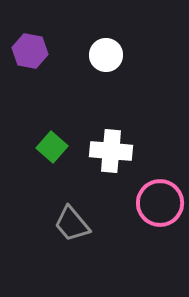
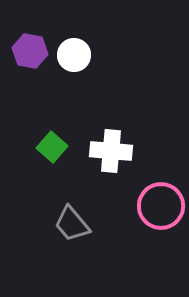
white circle: moved 32 px left
pink circle: moved 1 px right, 3 px down
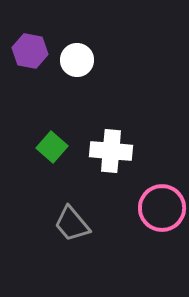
white circle: moved 3 px right, 5 px down
pink circle: moved 1 px right, 2 px down
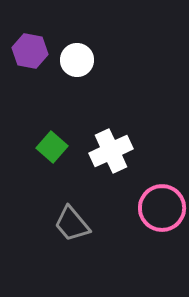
white cross: rotated 30 degrees counterclockwise
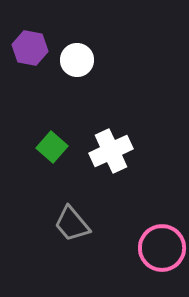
purple hexagon: moved 3 px up
pink circle: moved 40 px down
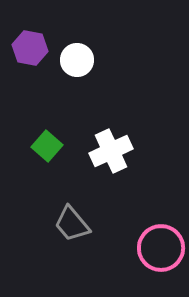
green square: moved 5 px left, 1 px up
pink circle: moved 1 px left
